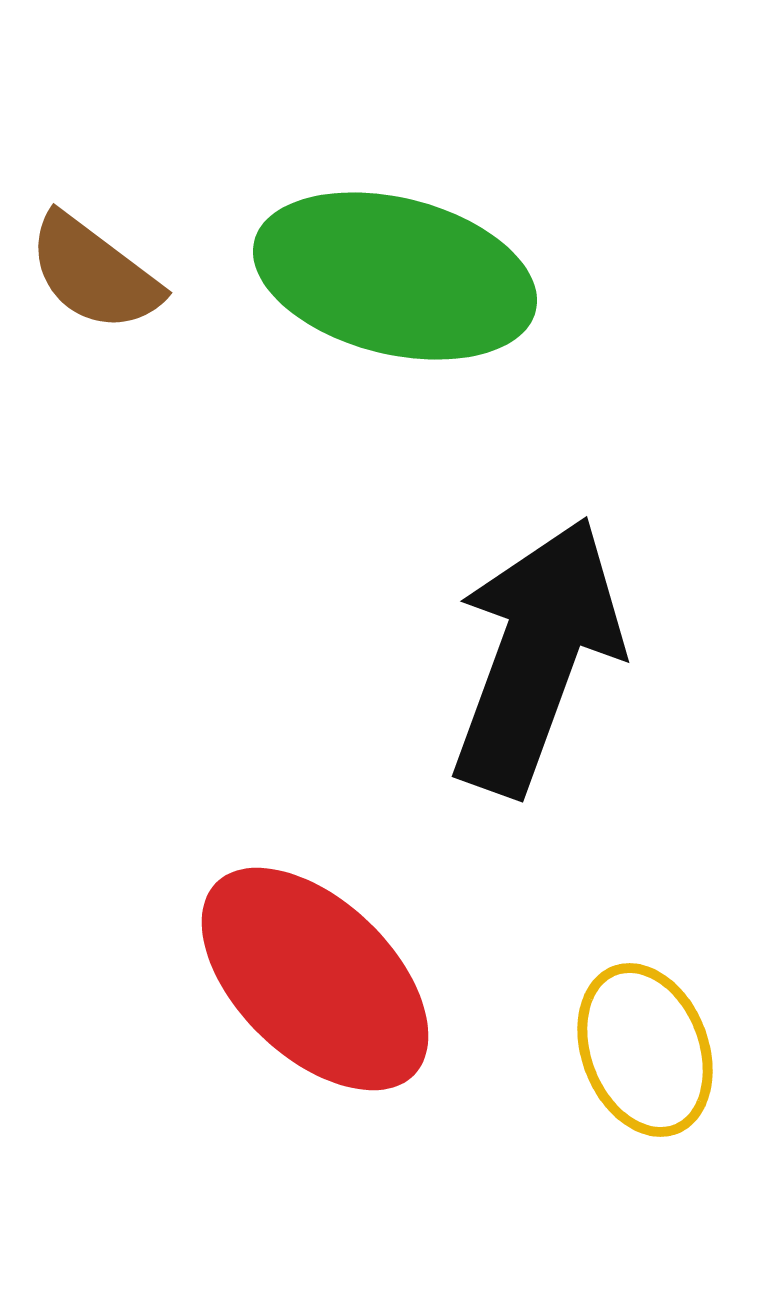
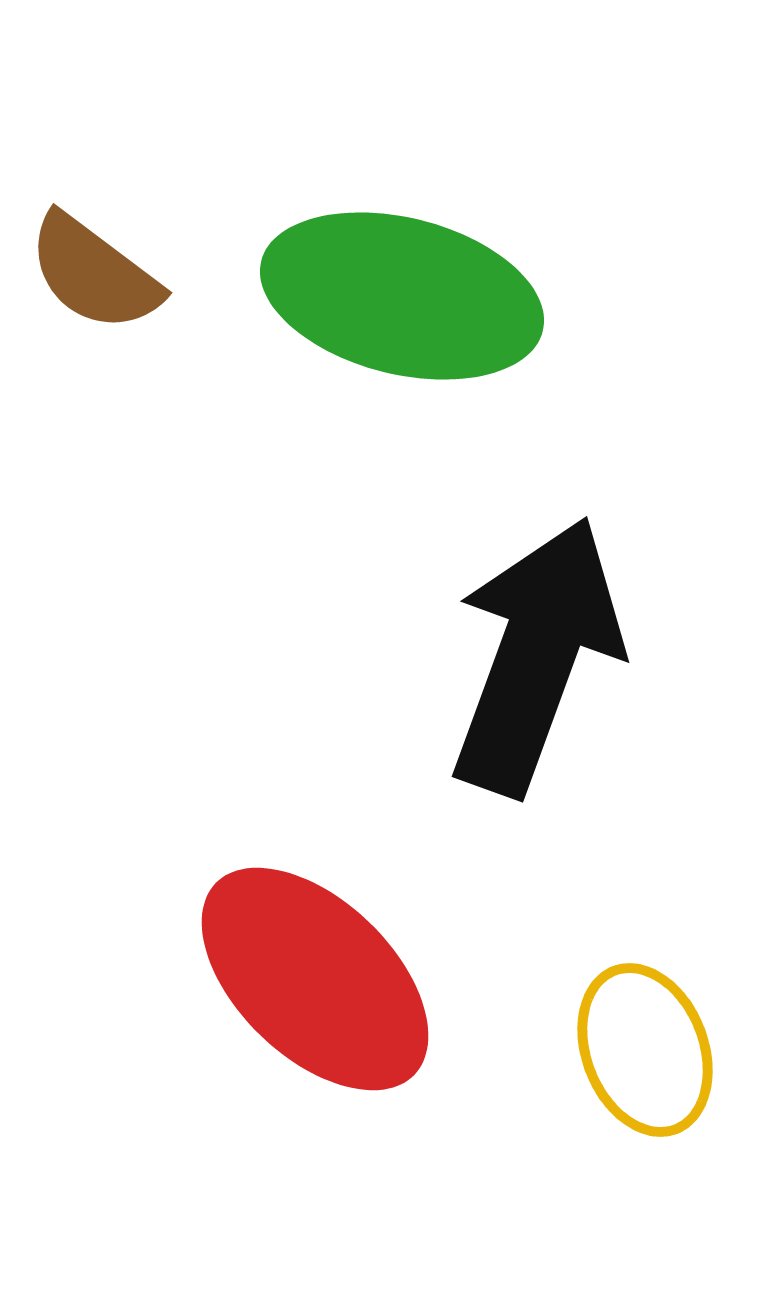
green ellipse: moved 7 px right, 20 px down
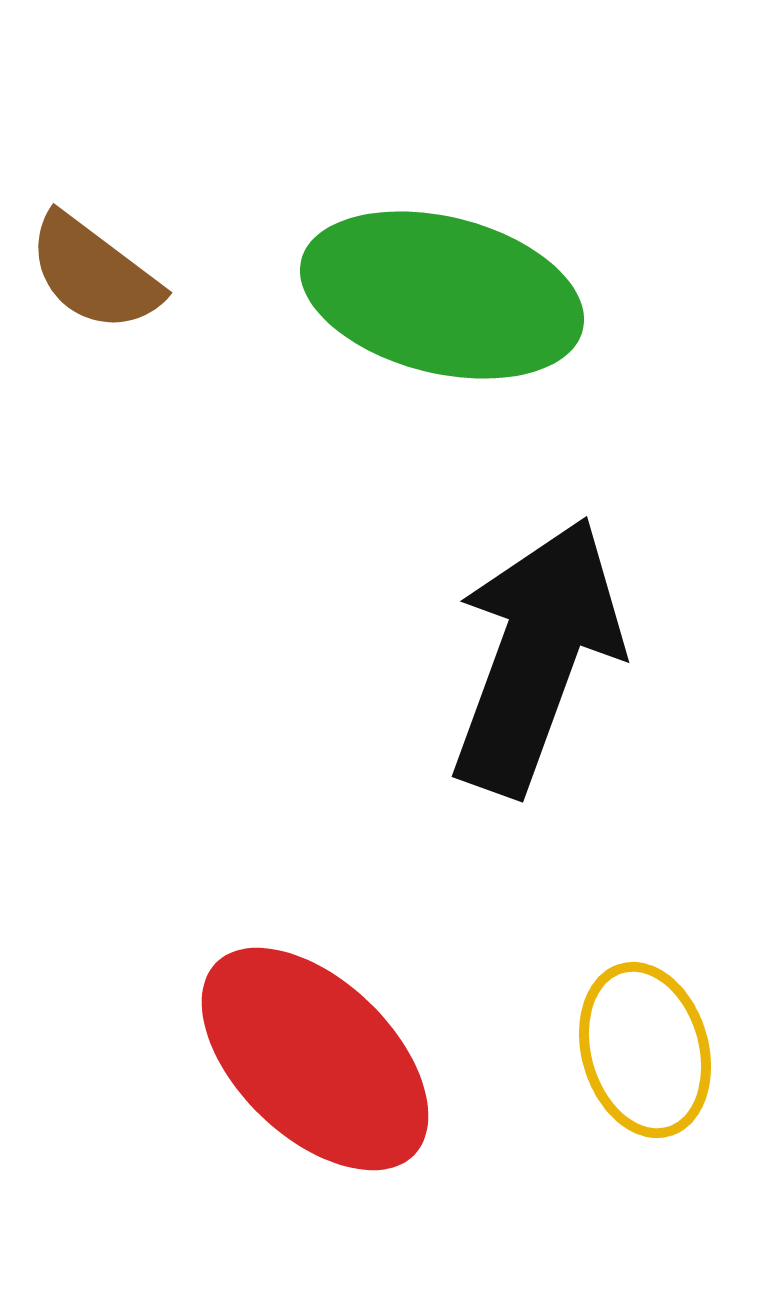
green ellipse: moved 40 px right, 1 px up
red ellipse: moved 80 px down
yellow ellipse: rotated 5 degrees clockwise
